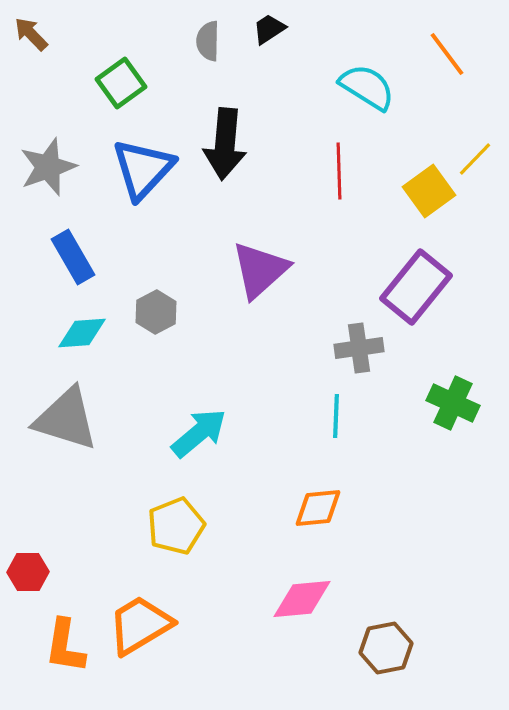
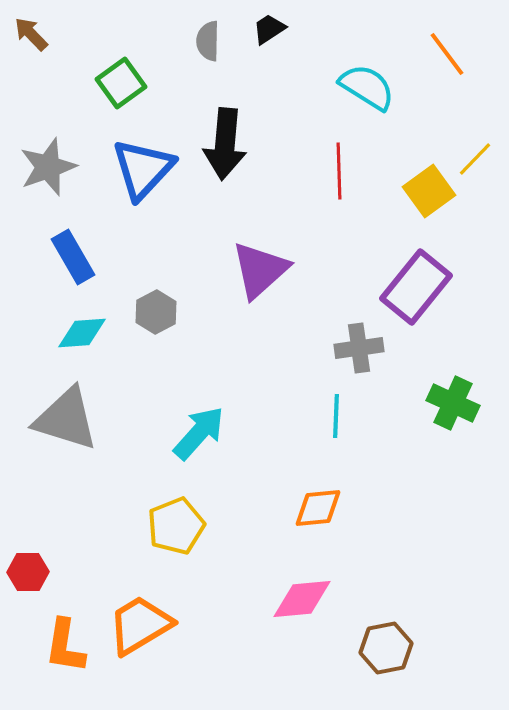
cyan arrow: rotated 8 degrees counterclockwise
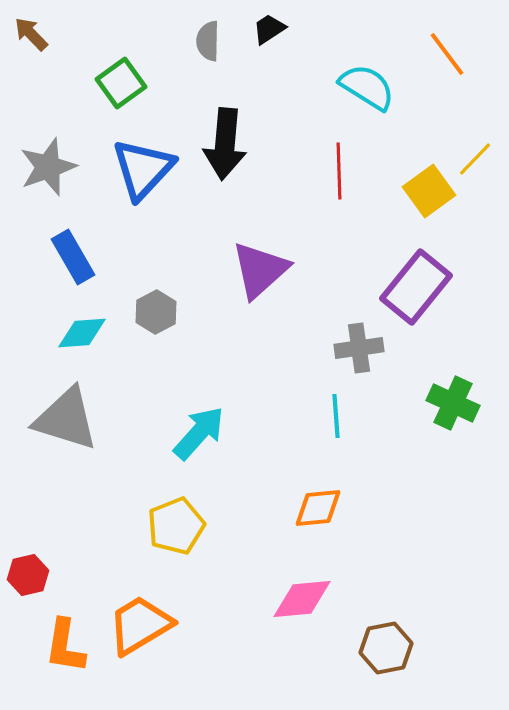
cyan line: rotated 6 degrees counterclockwise
red hexagon: moved 3 px down; rotated 12 degrees counterclockwise
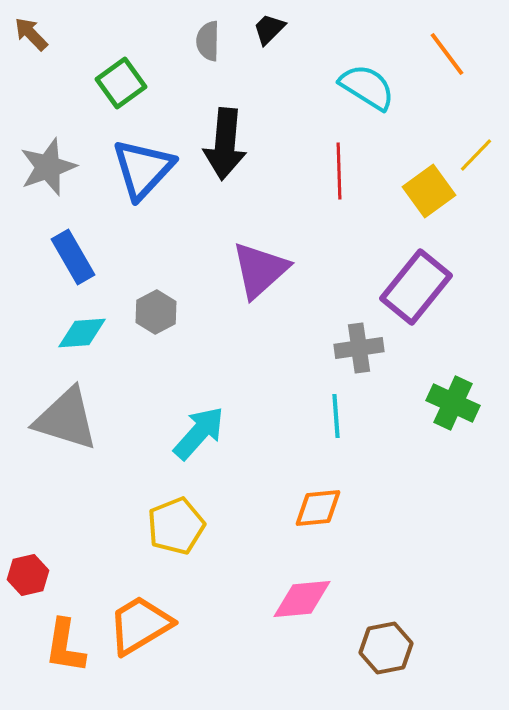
black trapezoid: rotated 12 degrees counterclockwise
yellow line: moved 1 px right, 4 px up
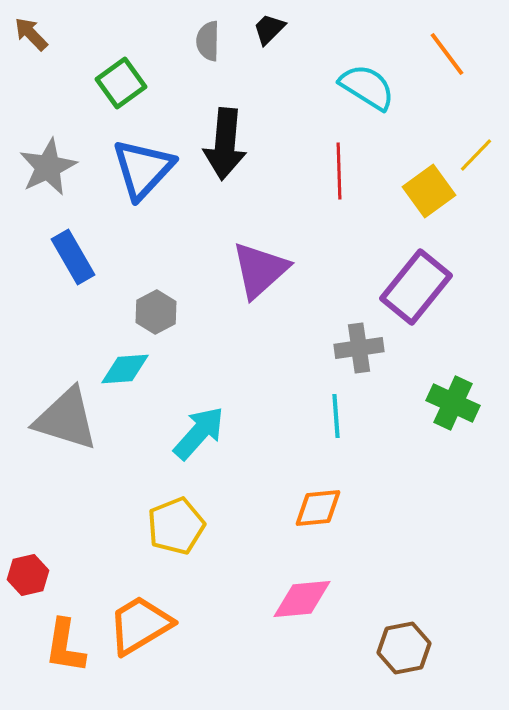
gray star: rotated 6 degrees counterclockwise
cyan diamond: moved 43 px right, 36 px down
brown hexagon: moved 18 px right
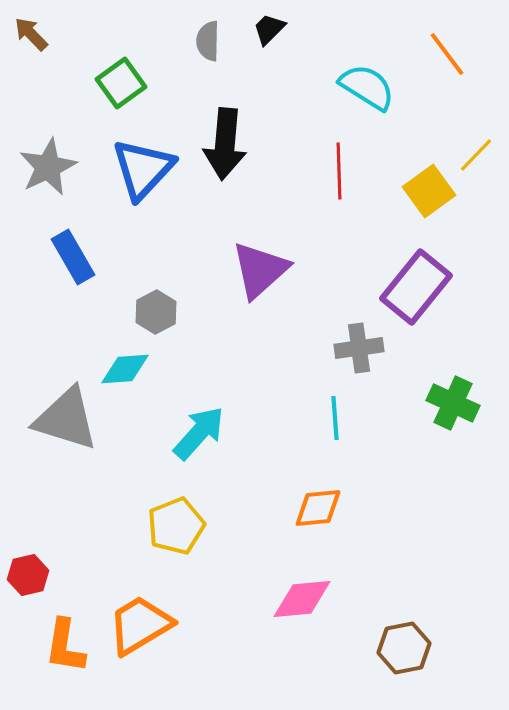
cyan line: moved 1 px left, 2 px down
